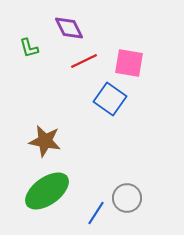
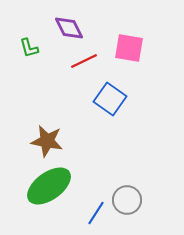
pink square: moved 15 px up
brown star: moved 2 px right
green ellipse: moved 2 px right, 5 px up
gray circle: moved 2 px down
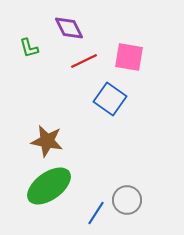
pink square: moved 9 px down
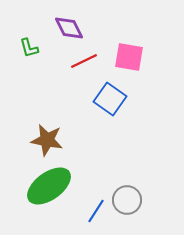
brown star: moved 1 px up
blue line: moved 2 px up
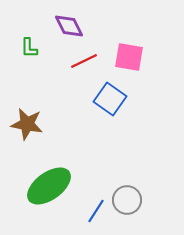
purple diamond: moved 2 px up
green L-shape: rotated 15 degrees clockwise
brown star: moved 20 px left, 16 px up
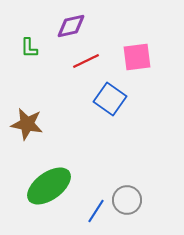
purple diamond: moved 2 px right; rotated 76 degrees counterclockwise
pink square: moved 8 px right; rotated 16 degrees counterclockwise
red line: moved 2 px right
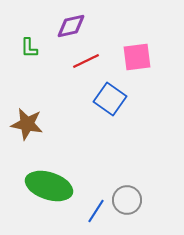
green ellipse: rotated 54 degrees clockwise
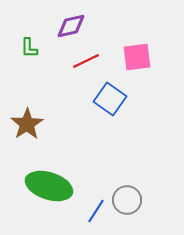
brown star: rotated 28 degrees clockwise
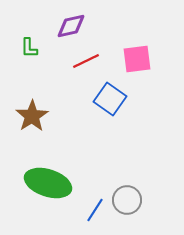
pink square: moved 2 px down
brown star: moved 5 px right, 8 px up
green ellipse: moved 1 px left, 3 px up
blue line: moved 1 px left, 1 px up
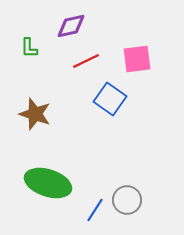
brown star: moved 3 px right, 2 px up; rotated 20 degrees counterclockwise
